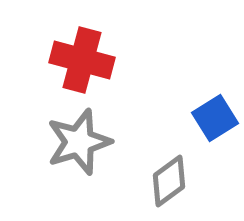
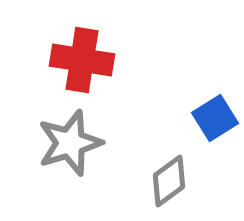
red cross: rotated 6 degrees counterclockwise
gray star: moved 9 px left, 1 px down
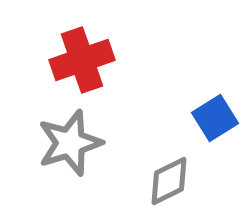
red cross: rotated 28 degrees counterclockwise
gray diamond: rotated 10 degrees clockwise
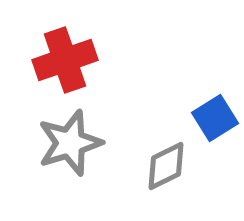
red cross: moved 17 px left
gray diamond: moved 3 px left, 15 px up
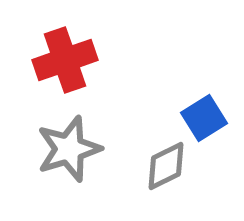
blue square: moved 11 px left
gray star: moved 1 px left, 6 px down
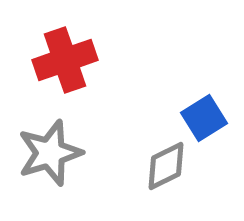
gray star: moved 19 px left, 4 px down
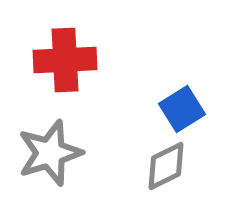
red cross: rotated 16 degrees clockwise
blue square: moved 22 px left, 9 px up
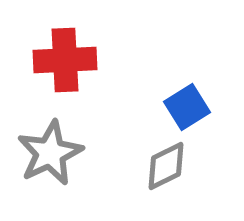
blue square: moved 5 px right, 2 px up
gray star: rotated 8 degrees counterclockwise
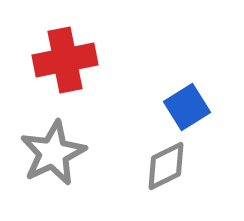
red cross: rotated 8 degrees counterclockwise
gray star: moved 3 px right
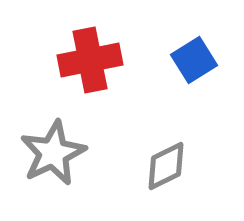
red cross: moved 25 px right
blue square: moved 7 px right, 47 px up
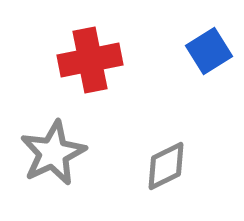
blue square: moved 15 px right, 9 px up
